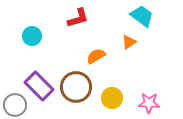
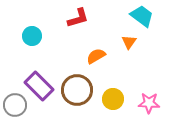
orange triangle: rotated 21 degrees counterclockwise
brown circle: moved 1 px right, 3 px down
yellow circle: moved 1 px right, 1 px down
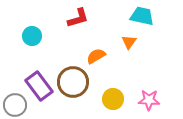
cyan trapezoid: rotated 25 degrees counterclockwise
purple rectangle: rotated 8 degrees clockwise
brown circle: moved 4 px left, 8 px up
pink star: moved 3 px up
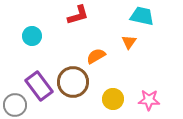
red L-shape: moved 3 px up
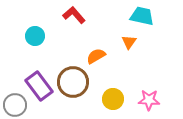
red L-shape: moved 4 px left; rotated 115 degrees counterclockwise
cyan circle: moved 3 px right
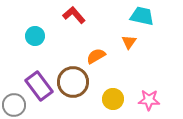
gray circle: moved 1 px left
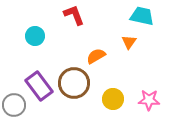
red L-shape: rotated 20 degrees clockwise
brown circle: moved 1 px right, 1 px down
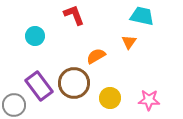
yellow circle: moved 3 px left, 1 px up
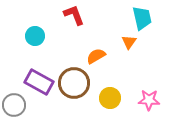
cyan trapezoid: moved 2 px down; rotated 65 degrees clockwise
purple rectangle: moved 4 px up; rotated 24 degrees counterclockwise
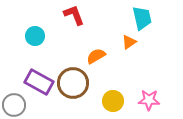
orange triangle: rotated 21 degrees clockwise
brown circle: moved 1 px left
yellow circle: moved 3 px right, 3 px down
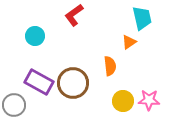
red L-shape: rotated 105 degrees counterclockwise
orange semicircle: moved 14 px right, 10 px down; rotated 114 degrees clockwise
yellow circle: moved 10 px right
